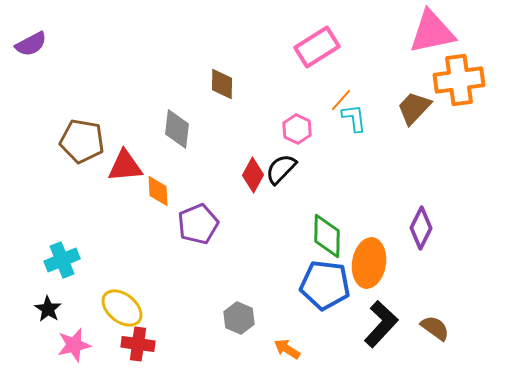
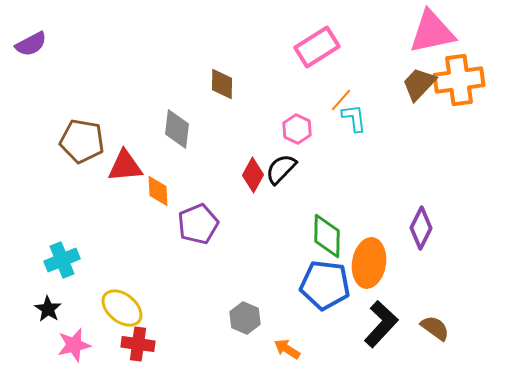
brown trapezoid: moved 5 px right, 24 px up
gray hexagon: moved 6 px right
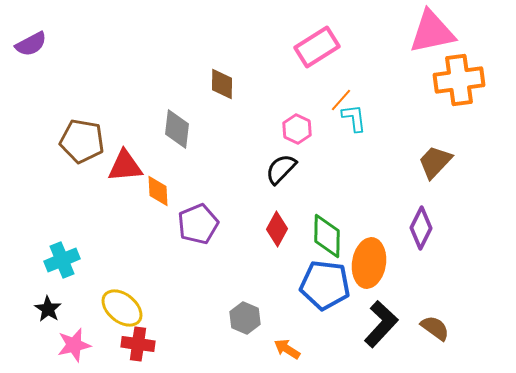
brown trapezoid: moved 16 px right, 78 px down
red diamond: moved 24 px right, 54 px down
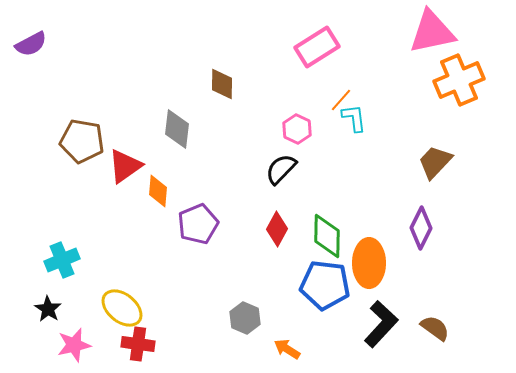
orange cross: rotated 15 degrees counterclockwise
red triangle: rotated 30 degrees counterclockwise
orange diamond: rotated 8 degrees clockwise
orange ellipse: rotated 9 degrees counterclockwise
